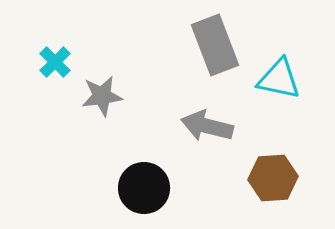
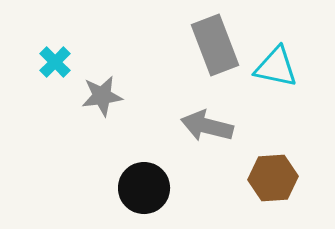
cyan triangle: moved 3 px left, 12 px up
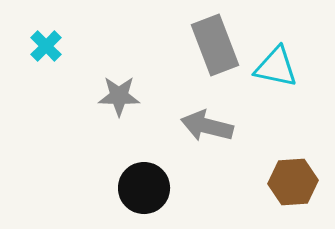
cyan cross: moved 9 px left, 16 px up
gray star: moved 17 px right; rotated 9 degrees clockwise
brown hexagon: moved 20 px right, 4 px down
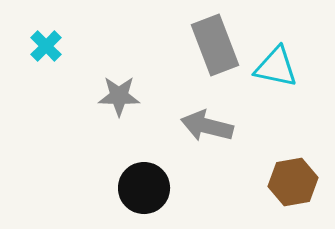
brown hexagon: rotated 6 degrees counterclockwise
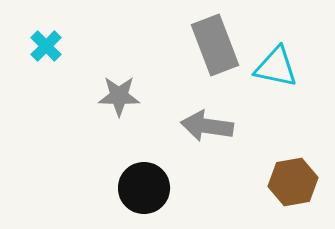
gray arrow: rotated 6 degrees counterclockwise
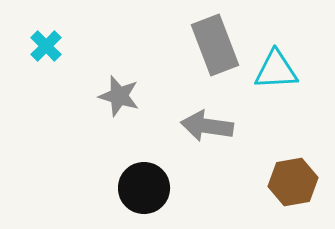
cyan triangle: moved 3 px down; rotated 15 degrees counterclockwise
gray star: rotated 15 degrees clockwise
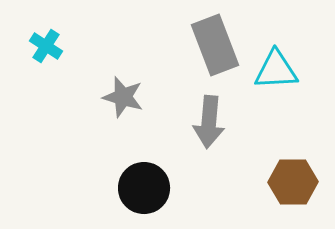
cyan cross: rotated 12 degrees counterclockwise
gray star: moved 4 px right, 1 px down
gray arrow: moved 2 px right, 4 px up; rotated 93 degrees counterclockwise
brown hexagon: rotated 9 degrees clockwise
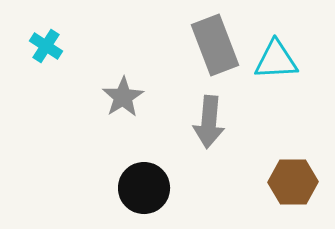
cyan triangle: moved 10 px up
gray star: rotated 24 degrees clockwise
